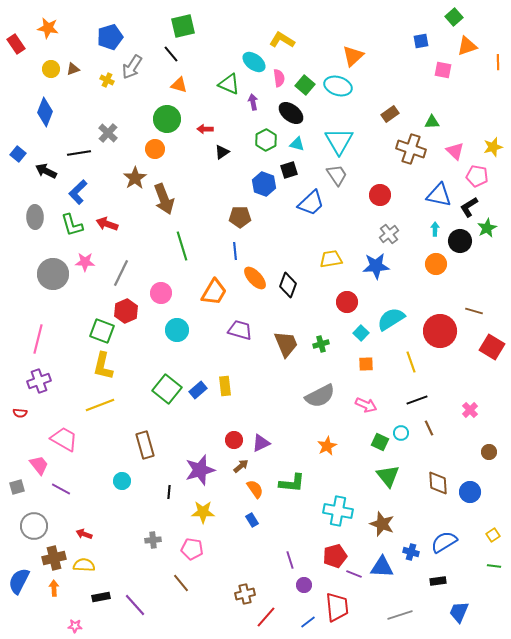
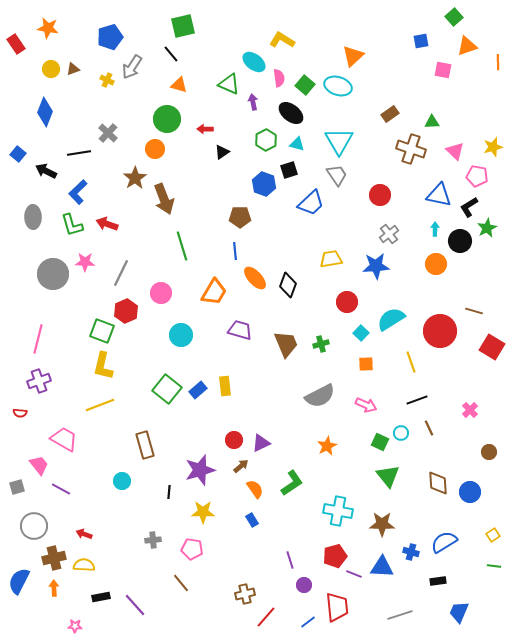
gray ellipse at (35, 217): moved 2 px left
cyan circle at (177, 330): moved 4 px right, 5 px down
green L-shape at (292, 483): rotated 40 degrees counterclockwise
brown star at (382, 524): rotated 20 degrees counterclockwise
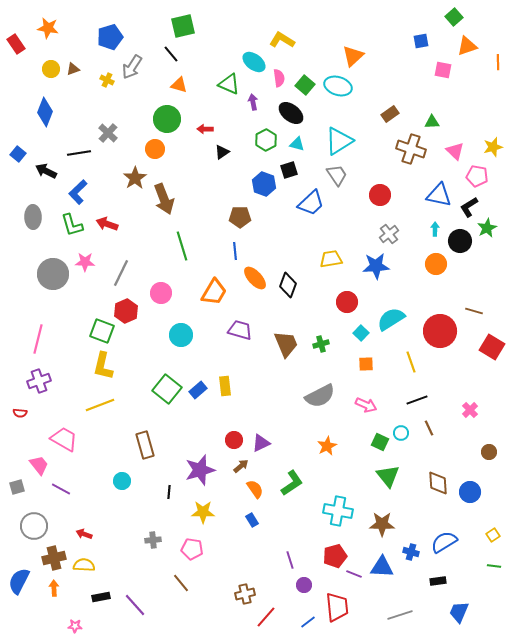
cyan triangle at (339, 141): rotated 28 degrees clockwise
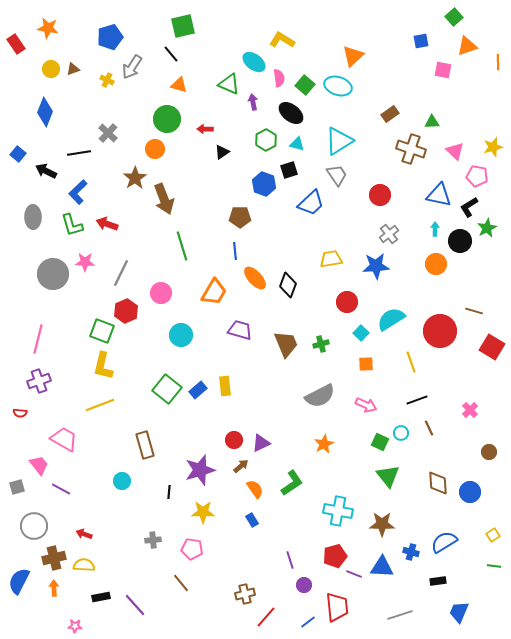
orange star at (327, 446): moved 3 px left, 2 px up
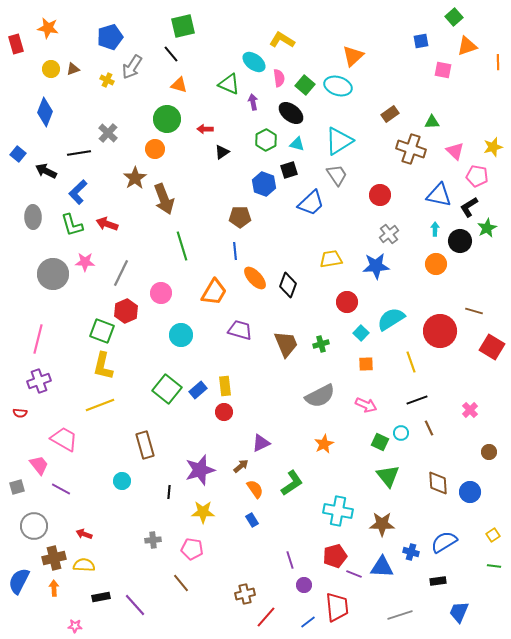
red rectangle at (16, 44): rotated 18 degrees clockwise
red circle at (234, 440): moved 10 px left, 28 px up
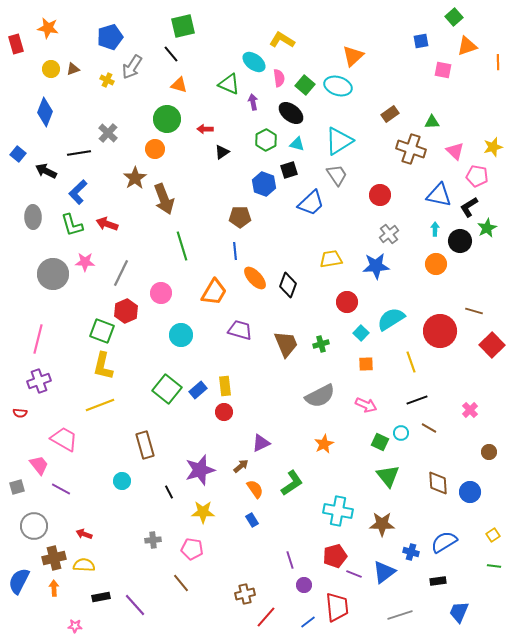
red square at (492, 347): moved 2 px up; rotated 15 degrees clockwise
brown line at (429, 428): rotated 35 degrees counterclockwise
black line at (169, 492): rotated 32 degrees counterclockwise
blue triangle at (382, 567): moved 2 px right, 5 px down; rotated 40 degrees counterclockwise
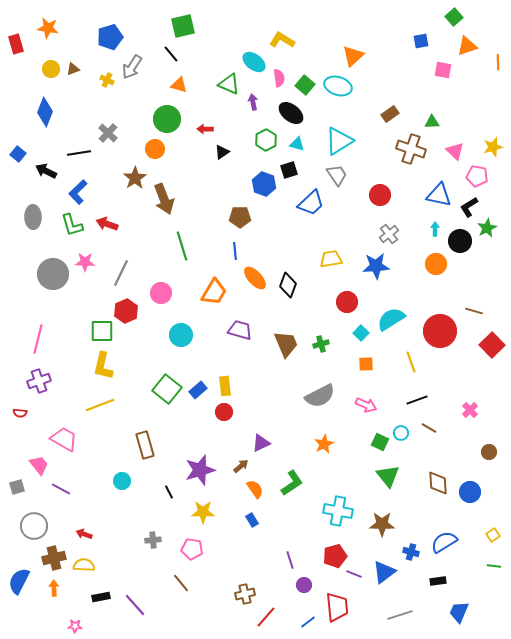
green square at (102, 331): rotated 20 degrees counterclockwise
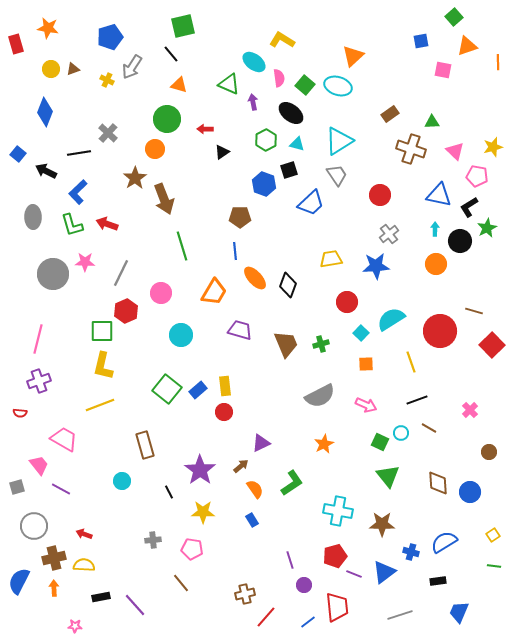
purple star at (200, 470): rotated 20 degrees counterclockwise
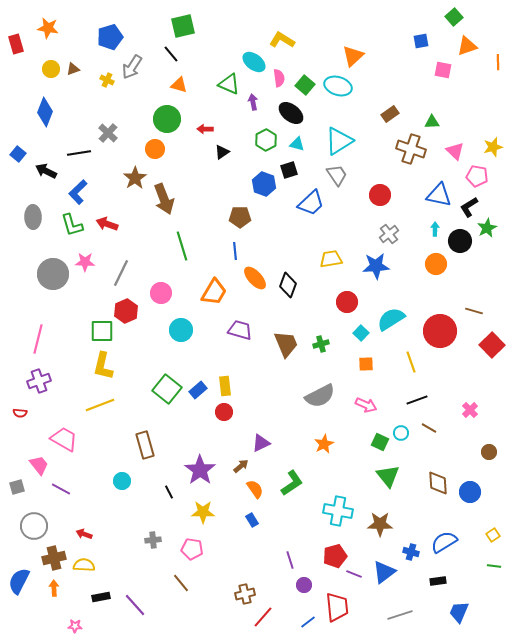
cyan circle at (181, 335): moved 5 px up
brown star at (382, 524): moved 2 px left
red line at (266, 617): moved 3 px left
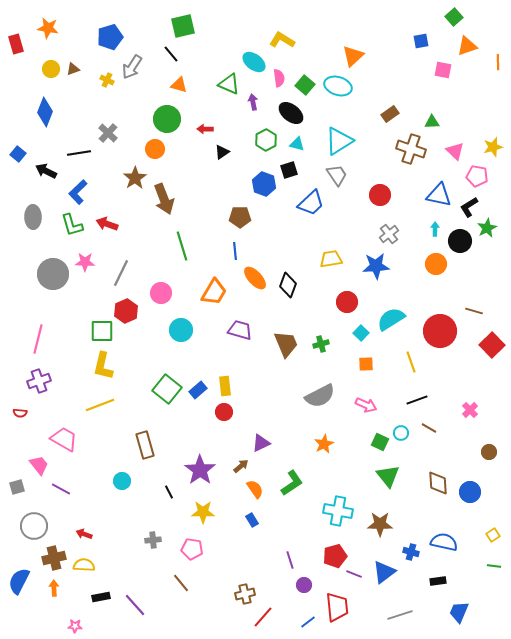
blue semicircle at (444, 542): rotated 44 degrees clockwise
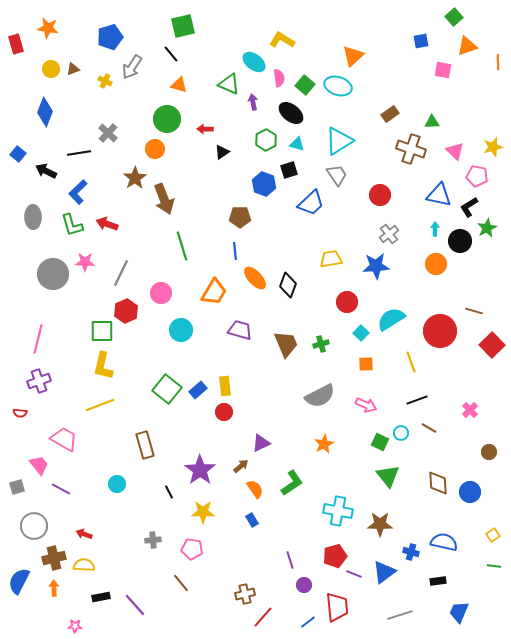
yellow cross at (107, 80): moved 2 px left, 1 px down
cyan circle at (122, 481): moved 5 px left, 3 px down
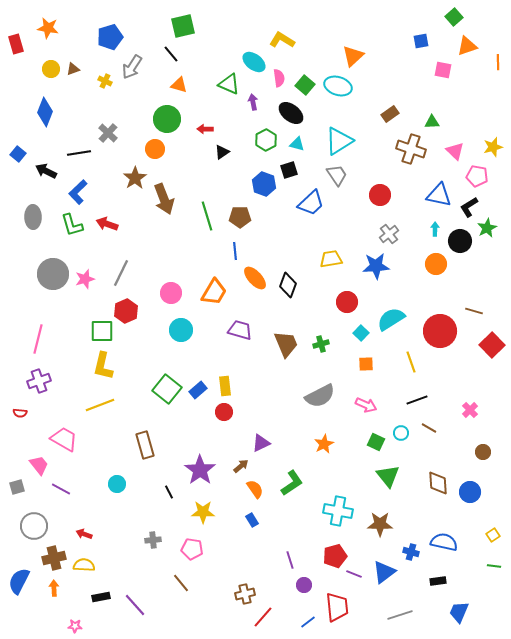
green line at (182, 246): moved 25 px right, 30 px up
pink star at (85, 262): moved 17 px down; rotated 18 degrees counterclockwise
pink circle at (161, 293): moved 10 px right
green square at (380, 442): moved 4 px left
brown circle at (489, 452): moved 6 px left
